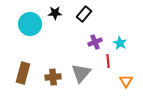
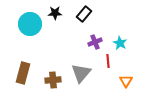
brown cross: moved 3 px down
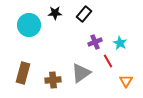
cyan circle: moved 1 px left, 1 px down
red line: rotated 24 degrees counterclockwise
gray triangle: rotated 15 degrees clockwise
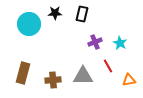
black rectangle: moved 2 px left; rotated 28 degrees counterclockwise
cyan circle: moved 1 px up
red line: moved 5 px down
gray triangle: moved 2 px right, 3 px down; rotated 35 degrees clockwise
orange triangle: moved 3 px right, 1 px up; rotated 48 degrees clockwise
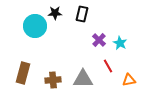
cyan circle: moved 6 px right, 2 px down
purple cross: moved 4 px right, 2 px up; rotated 24 degrees counterclockwise
gray triangle: moved 3 px down
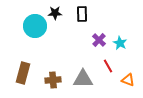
black rectangle: rotated 14 degrees counterclockwise
orange triangle: moved 1 px left; rotated 32 degrees clockwise
